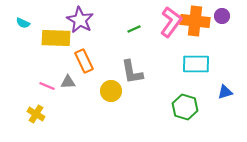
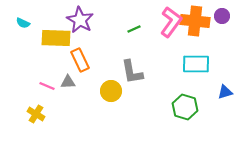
orange rectangle: moved 4 px left, 1 px up
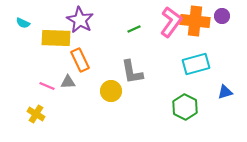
cyan rectangle: rotated 16 degrees counterclockwise
green hexagon: rotated 10 degrees clockwise
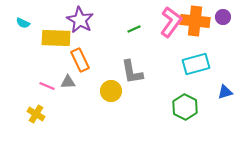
purple circle: moved 1 px right, 1 px down
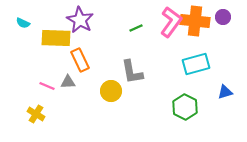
green line: moved 2 px right, 1 px up
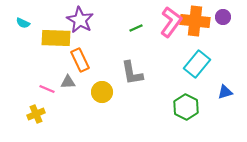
cyan rectangle: moved 1 px right; rotated 36 degrees counterclockwise
gray L-shape: moved 1 px down
pink line: moved 3 px down
yellow circle: moved 9 px left, 1 px down
green hexagon: moved 1 px right
yellow cross: rotated 36 degrees clockwise
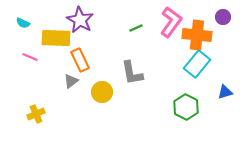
orange cross: moved 2 px right, 14 px down
gray triangle: moved 3 px right, 1 px up; rotated 35 degrees counterclockwise
pink line: moved 17 px left, 32 px up
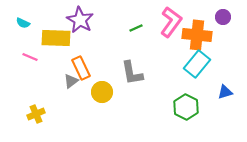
orange rectangle: moved 1 px right, 8 px down
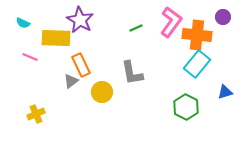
orange rectangle: moved 3 px up
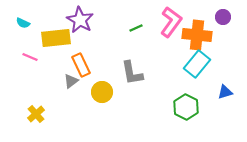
yellow rectangle: rotated 8 degrees counterclockwise
yellow cross: rotated 18 degrees counterclockwise
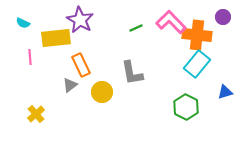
pink L-shape: rotated 80 degrees counterclockwise
pink line: rotated 63 degrees clockwise
gray triangle: moved 1 px left, 4 px down
